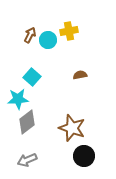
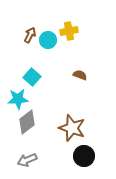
brown semicircle: rotated 32 degrees clockwise
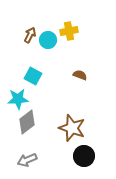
cyan square: moved 1 px right, 1 px up; rotated 12 degrees counterclockwise
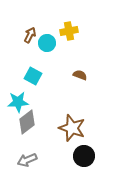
cyan circle: moved 1 px left, 3 px down
cyan star: moved 3 px down
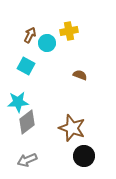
cyan square: moved 7 px left, 10 px up
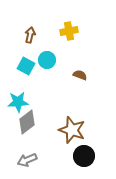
brown arrow: rotated 14 degrees counterclockwise
cyan circle: moved 17 px down
brown star: moved 2 px down
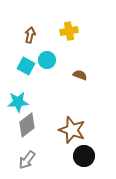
gray diamond: moved 3 px down
gray arrow: rotated 30 degrees counterclockwise
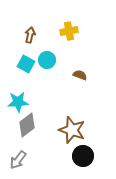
cyan square: moved 2 px up
black circle: moved 1 px left
gray arrow: moved 9 px left
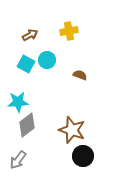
brown arrow: rotated 49 degrees clockwise
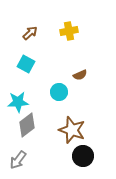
brown arrow: moved 2 px up; rotated 14 degrees counterclockwise
cyan circle: moved 12 px right, 32 px down
brown semicircle: rotated 136 degrees clockwise
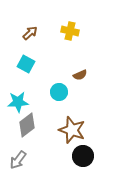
yellow cross: moved 1 px right; rotated 24 degrees clockwise
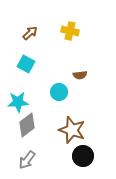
brown semicircle: rotated 16 degrees clockwise
gray arrow: moved 9 px right
